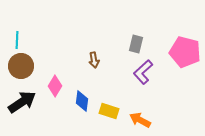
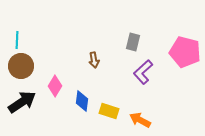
gray rectangle: moved 3 px left, 2 px up
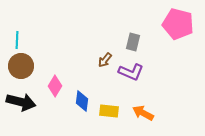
pink pentagon: moved 7 px left, 28 px up
brown arrow: moved 11 px right; rotated 49 degrees clockwise
purple L-shape: moved 12 px left; rotated 115 degrees counterclockwise
black arrow: moved 1 px left; rotated 48 degrees clockwise
yellow rectangle: rotated 12 degrees counterclockwise
orange arrow: moved 3 px right, 7 px up
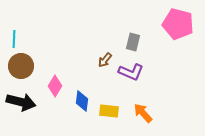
cyan line: moved 3 px left, 1 px up
orange arrow: rotated 20 degrees clockwise
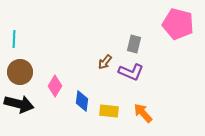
gray rectangle: moved 1 px right, 2 px down
brown arrow: moved 2 px down
brown circle: moved 1 px left, 6 px down
black arrow: moved 2 px left, 2 px down
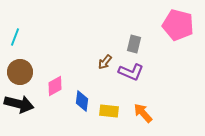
pink pentagon: moved 1 px down
cyan line: moved 1 px right, 2 px up; rotated 18 degrees clockwise
pink diamond: rotated 30 degrees clockwise
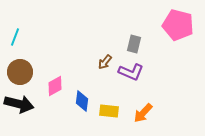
orange arrow: rotated 95 degrees counterclockwise
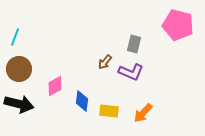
brown circle: moved 1 px left, 3 px up
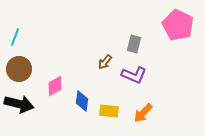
pink pentagon: rotated 12 degrees clockwise
purple L-shape: moved 3 px right, 3 px down
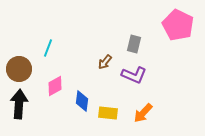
cyan line: moved 33 px right, 11 px down
black arrow: rotated 100 degrees counterclockwise
yellow rectangle: moved 1 px left, 2 px down
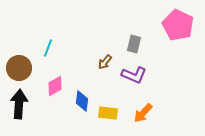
brown circle: moved 1 px up
